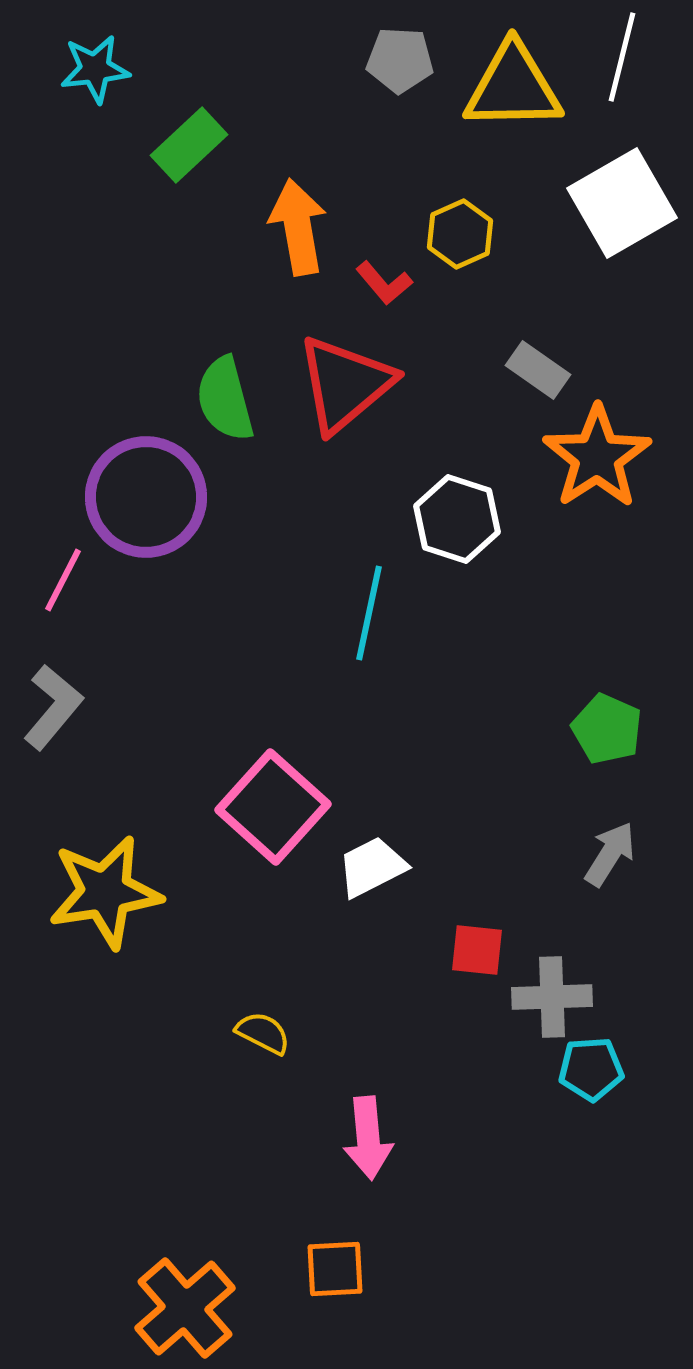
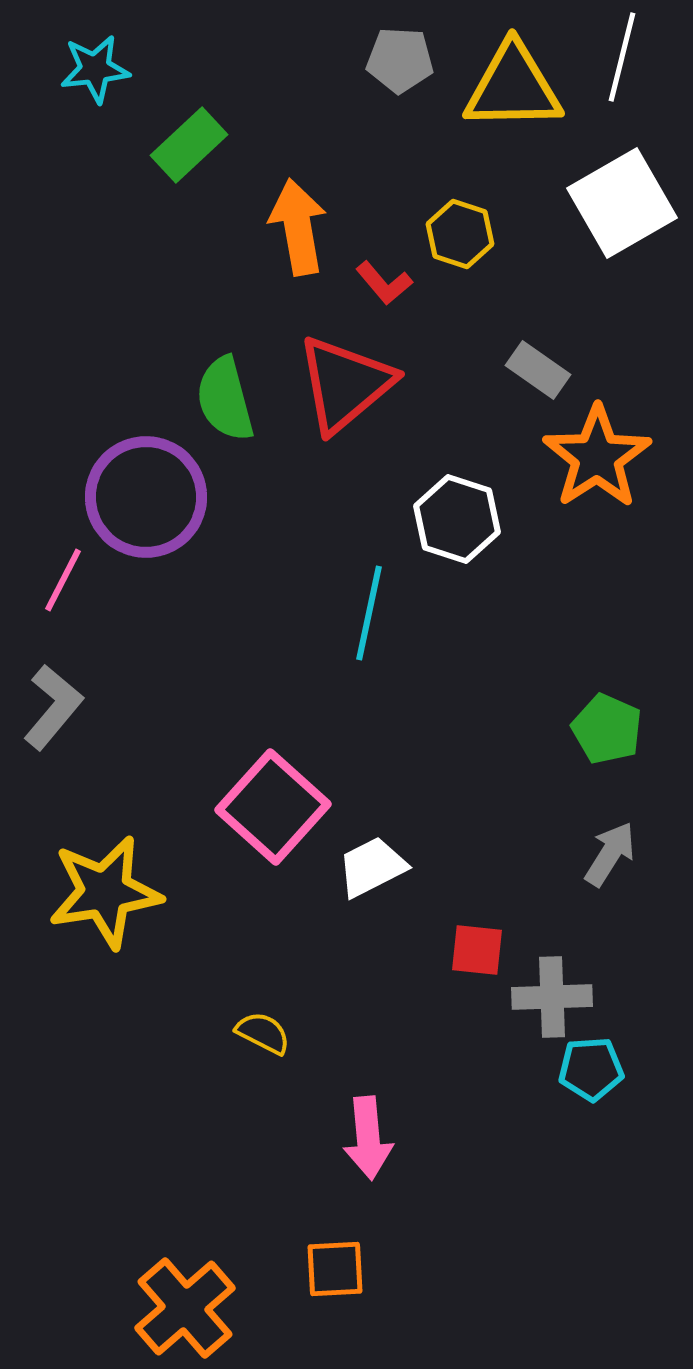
yellow hexagon: rotated 18 degrees counterclockwise
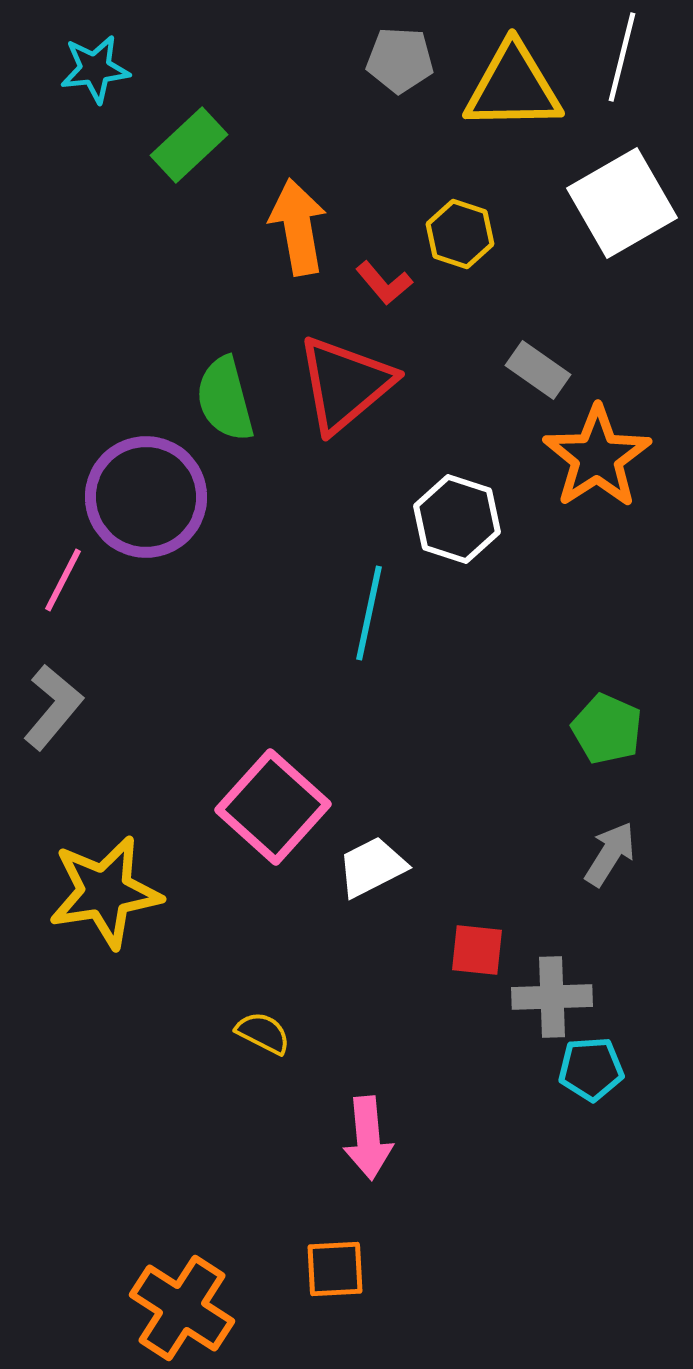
orange cross: moved 3 px left; rotated 16 degrees counterclockwise
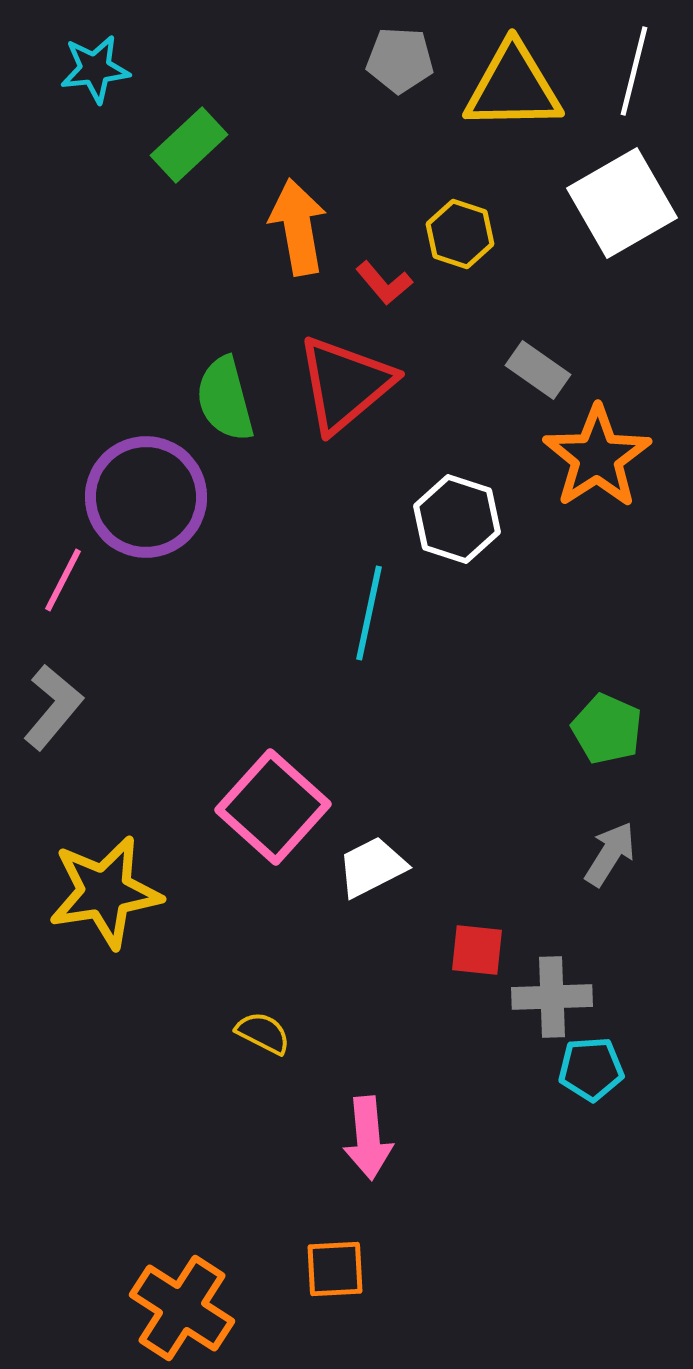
white line: moved 12 px right, 14 px down
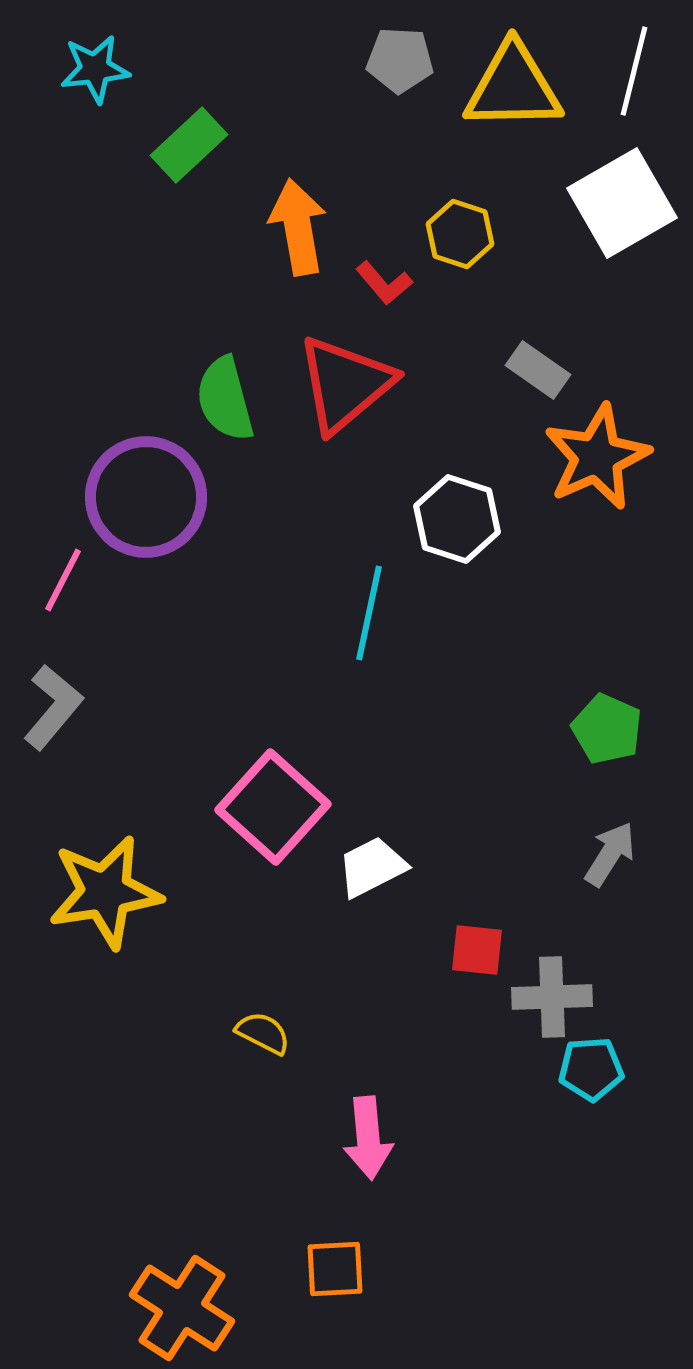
orange star: rotated 9 degrees clockwise
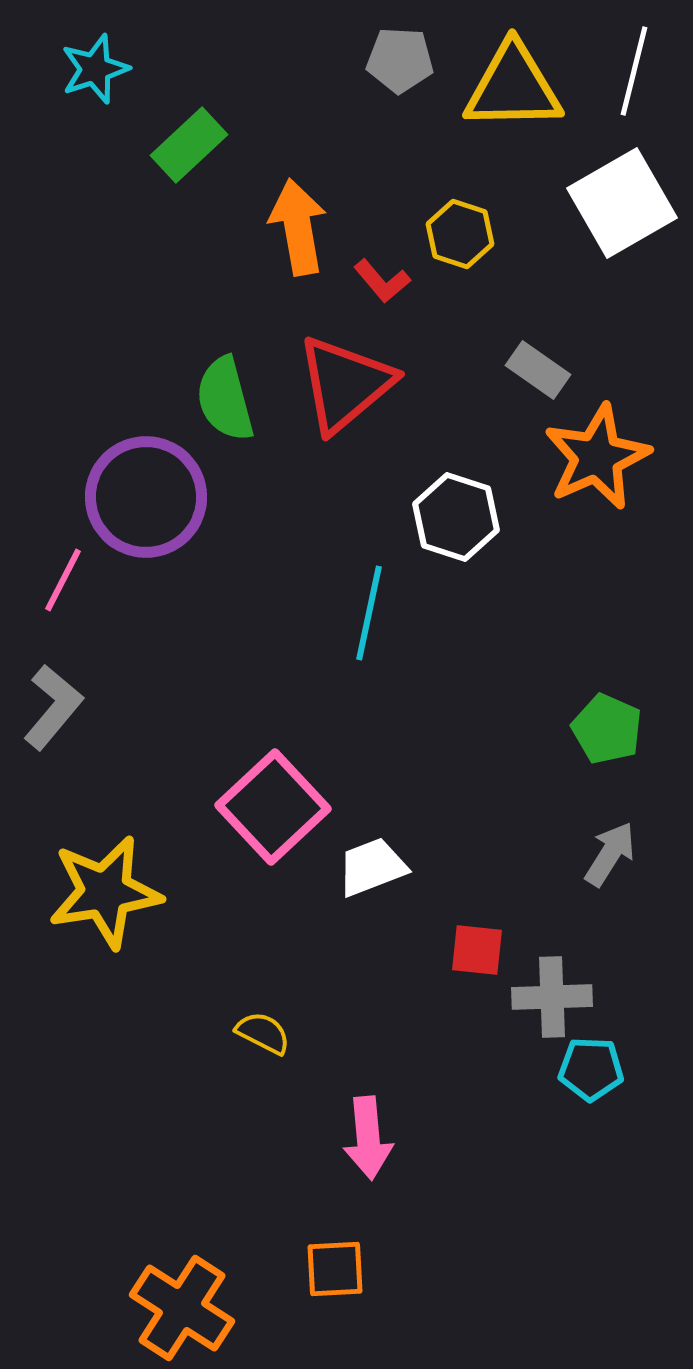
cyan star: rotated 12 degrees counterclockwise
red L-shape: moved 2 px left, 2 px up
white hexagon: moved 1 px left, 2 px up
pink square: rotated 5 degrees clockwise
white trapezoid: rotated 6 degrees clockwise
cyan pentagon: rotated 6 degrees clockwise
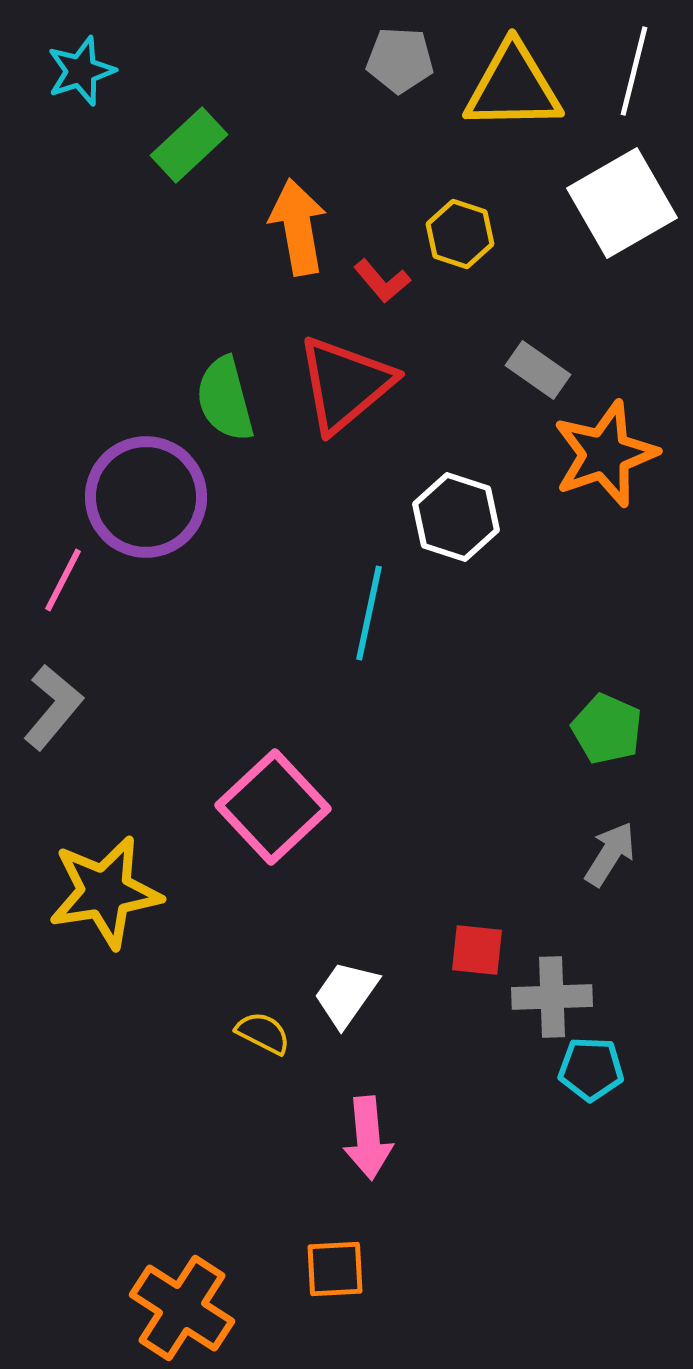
cyan star: moved 14 px left, 2 px down
orange star: moved 8 px right, 3 px up; rotated 5 degrees clockwise
white trapezoid: moved 26 px left, 127 px down; rotated 34 degrees counterclockwise
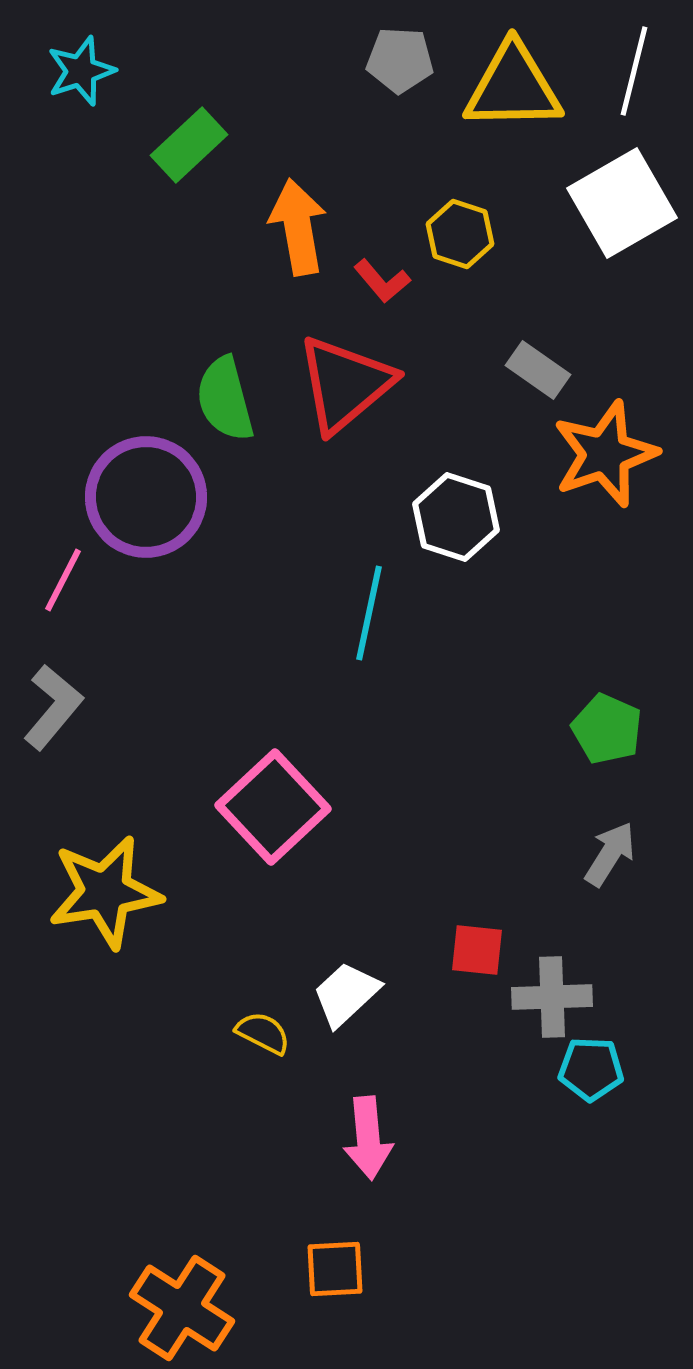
white trapezoid: rotated 12 degrees clockwise
